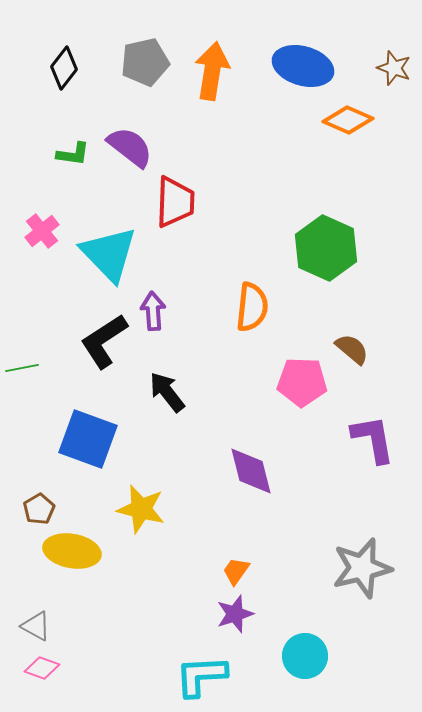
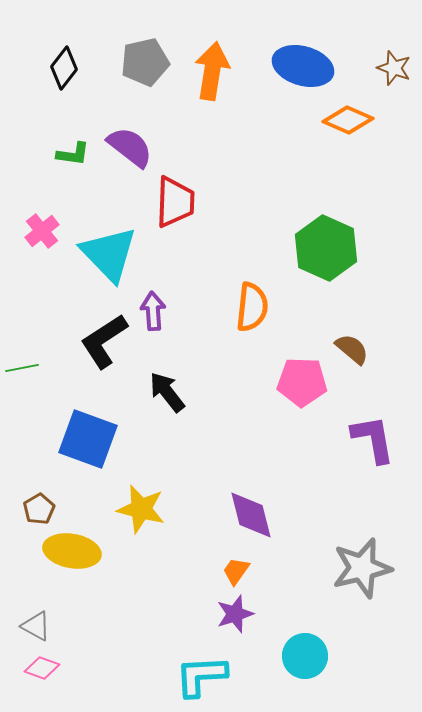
purple diamond: moved 44 px down
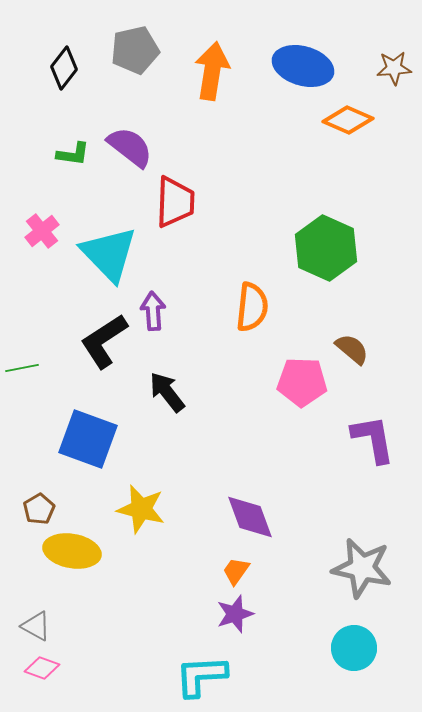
gray pentagon: moved 10 px left, 12 px up
brown star: rotated 24 degrees counterclockwise
purple diamond: moved 1 px left, 2 px down; rotated 6 degrees counterclockwise
gray star: rotated 26 degrees clockwise
cyan circle: moved 49 px right, 8 px up
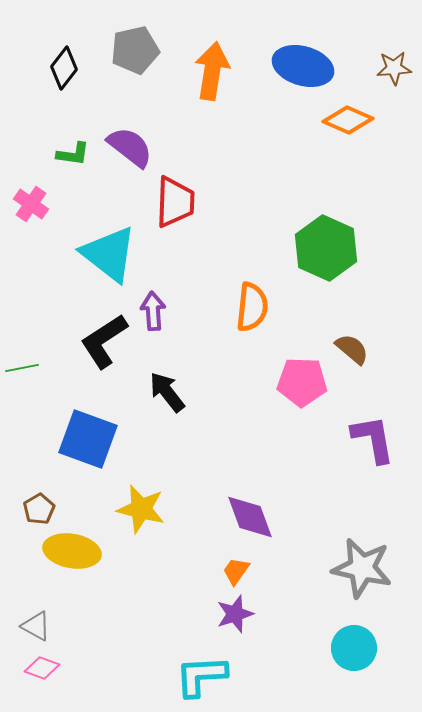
pink cross: moved 11 px left, 27 px up; rotated 16 degrees counterclockwise
cyan triangle: rotated 8 degrees counterclockwise
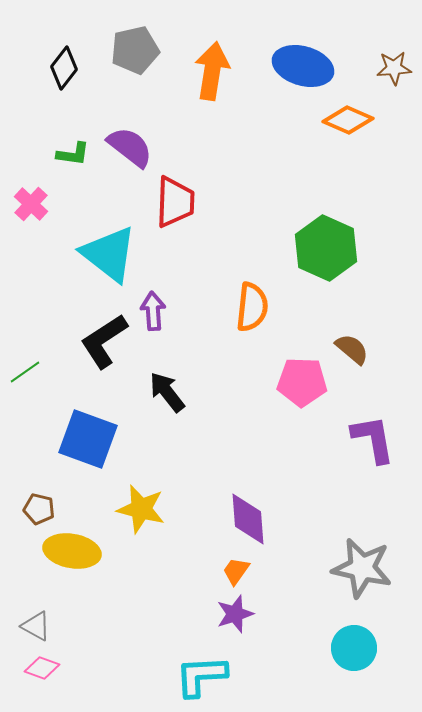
pink cross: rotated 8 degrees clockwise
green line: moved 3 px right, 4 px down; rotated 24 degrees counterclockwise
brown pentagon: rotated 28 degrees counterclockwise
purple diamond: moved 2 px left, 2 px down; rotated 16 degrees clockwise
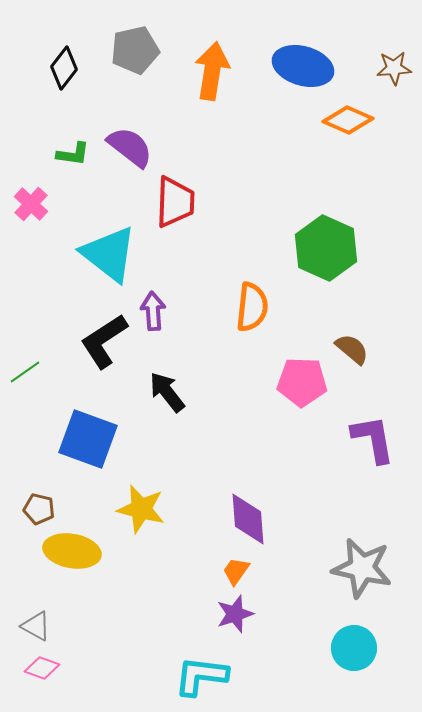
cyan L-shape: rotated 10 degrees clockwise
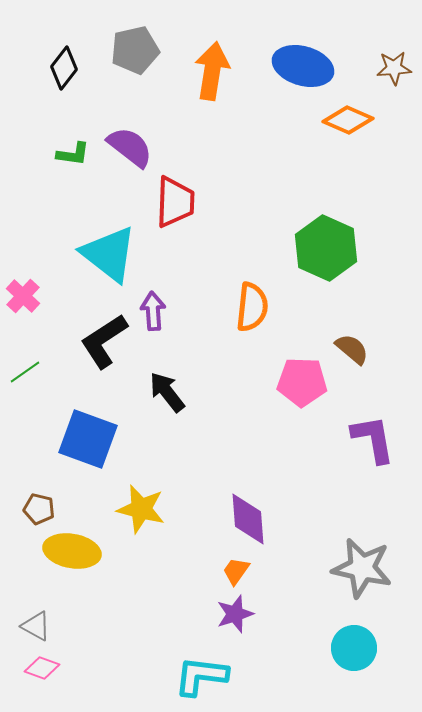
pink cross: moved 8 px left, 92 px down
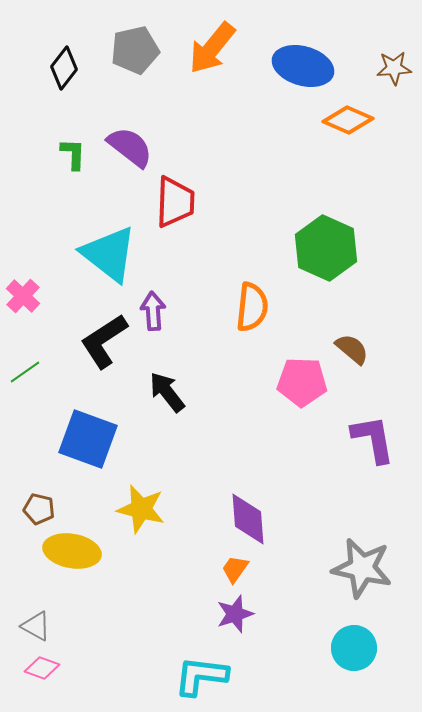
orange arrow: moved 23 px up; rotated 150 degrees counterclockwise
green L-shape: rotated 96 degrees counterclockwise
orange trapezoid: moved 1 px left, 2 px up
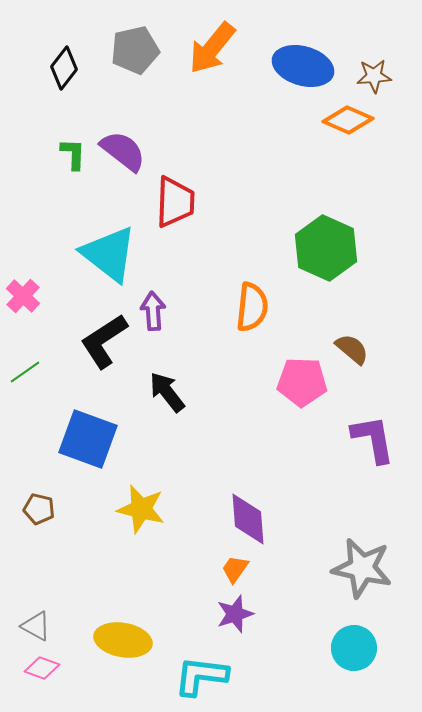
brown star: moved 20 px left, 8 px down
purple semicircle: moved 7 px left, 4 px down
yellow ellipse: moved 51 px right, 89 px down
